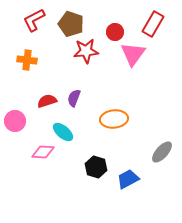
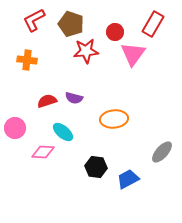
purple semicircle: rotated 96 degrees counterclockwise
pink circle: moved 7 px down
black hexagon: rotated 10 degrees counterclockwise
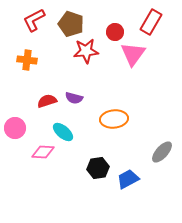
red rectangle: moved 2 px left, 2 px up
black hexagon: moved 2 px right, 1 px down; rotated 15 degrees counterclockwise
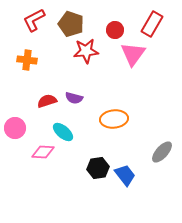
red rectangle: moved 1 px right, 2 px down
red circle: moved 2 px up
blue trapezoid: moved 3 px left, 4 px up; rotated 80 degrees clockwise
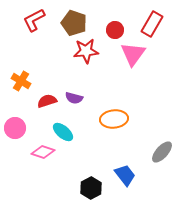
brown pentagon: moved 3 px right, 1 px up
orange cross: moved 6 px left, 21 px down; rotated 24 degrees clockwise
pink diamond: rotated 15 degrees clockwise
black hexagon: moved 7 px left, 20 px down; rotated 20 degrees counterclockwise
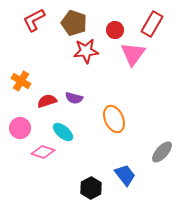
orange ellipse: rotated 72 degrees clockwise
pink circle: moved 5 px right
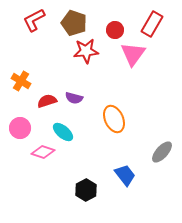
black hexagon: moved 5 px left, 2 px down
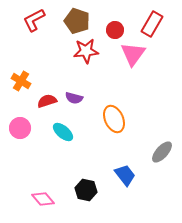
brown pentagon: moved 3 px right, 2 px up
pink diamond: moved 47 px down; rotated 30 degrees clockwise
black hexagon: rotated 20 degrees counterclockwise
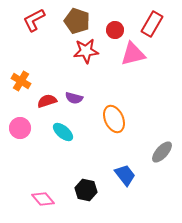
pink triangle: rotated 40 degrees clockwise
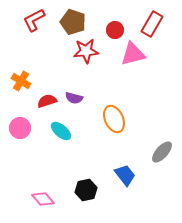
brown pentagon: moved 4 px left, 1 px down
cyan ellipse: moved 2 px left, 1 px up
black hexagon: rotated 25 degrees counterclockwise
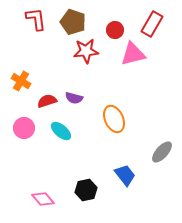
red L-shape: moved 2 px right, 1 px up; rotated 110 degrees clockwise
pink circle: moved 4 px right
